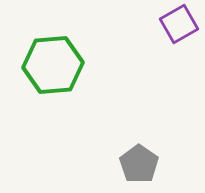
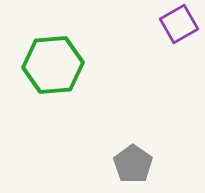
gray pentagon: moved 6 px left
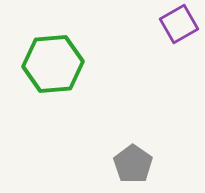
green hexagon: moved 1 px up
